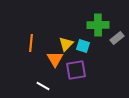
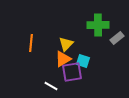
cyan square: moved 15 px down
orange triangle: moved 8 px right; rotated 30 degrees clockwise
purple square: moved 4 px left, 2 px down
white line: moved 8 px right
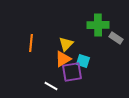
gray rectangle: moved 1 px left; rotated 72 degrees clockwise
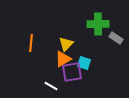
green cross: moved 1 px up
cyan square: moved 1 px right, 2 px down
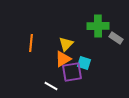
green cross: moved 2 px down
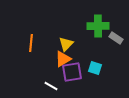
cyan square: moved 11 px right, 5 px down
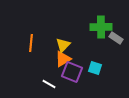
green cross: moved 3 px right, 1 px down
yellow triangle: moved 3 px left, 1 px down
purple square: rotated 30 degrees clockwise
white line: moved 2 px left, 2 px up
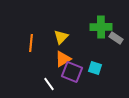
yellow triangle: moved 2 px left, 8 px up
white line: rotated 24 degrees clockwise
